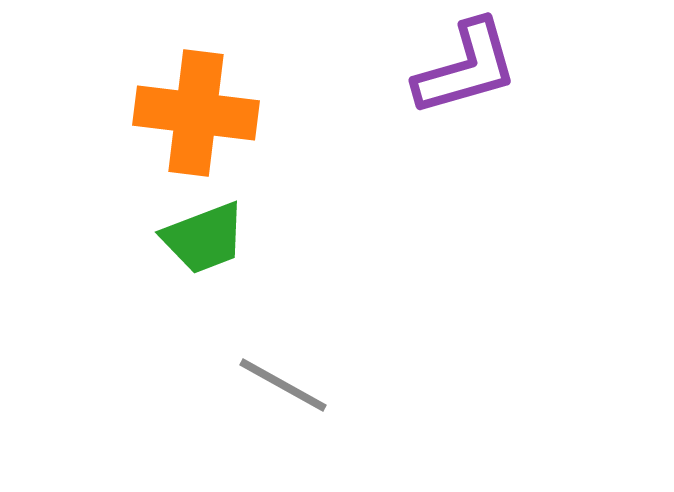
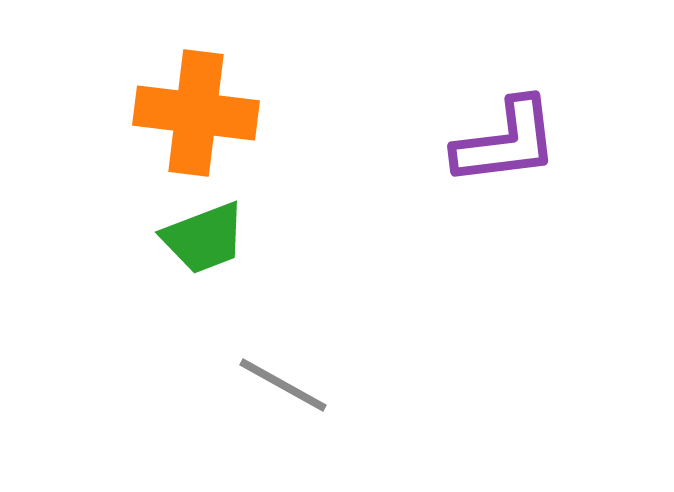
purple L-shape: moved 40 px right, 74 px down; rotated 9 degrees clockwise
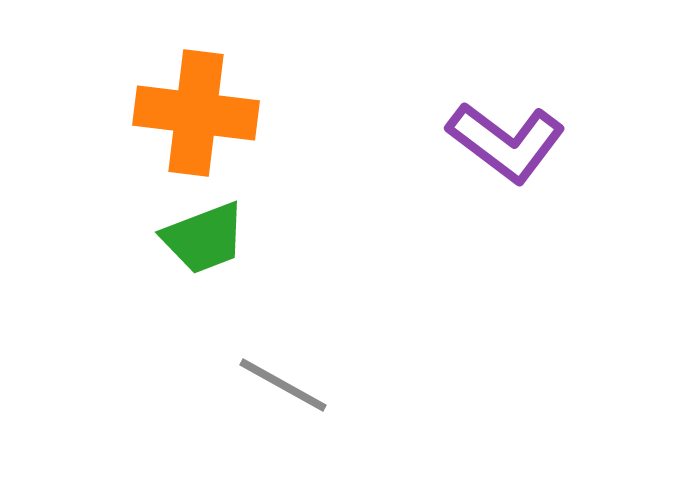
purple L-shape: rotated 44 degrees clockwise
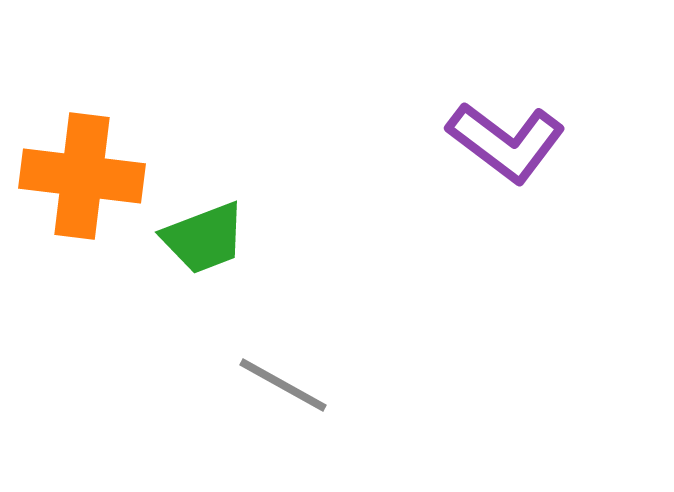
orange cross: moved 114 px left, 63 px down
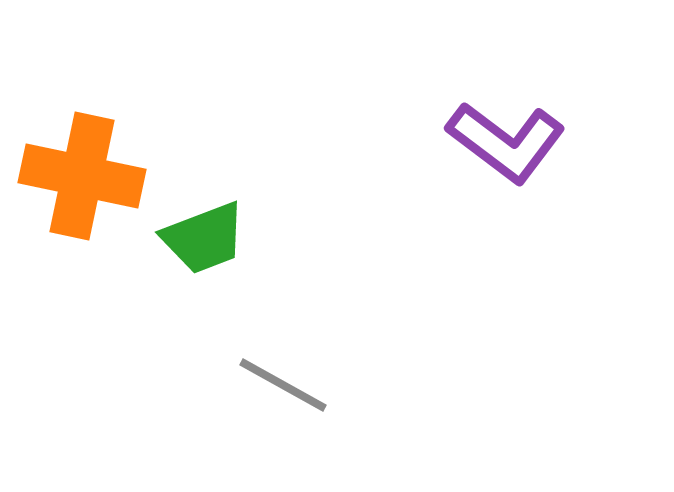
orange cross: rotated 5 degrees clockwise
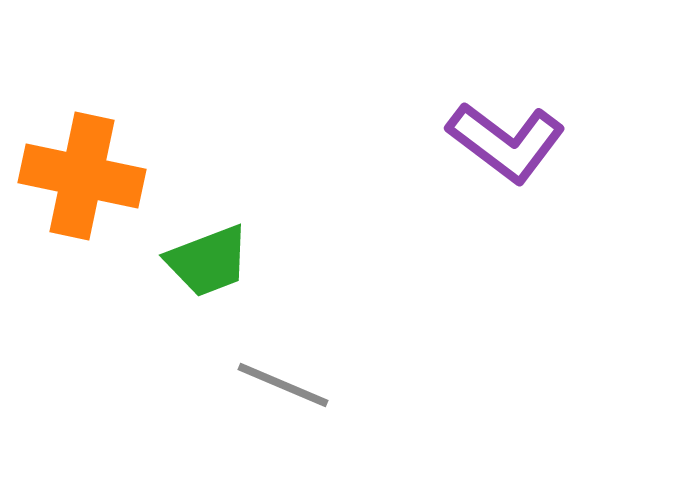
green trapezoid: moved 4 px right, 23 px down
gray line: rotated 6 degrees counterclockwise
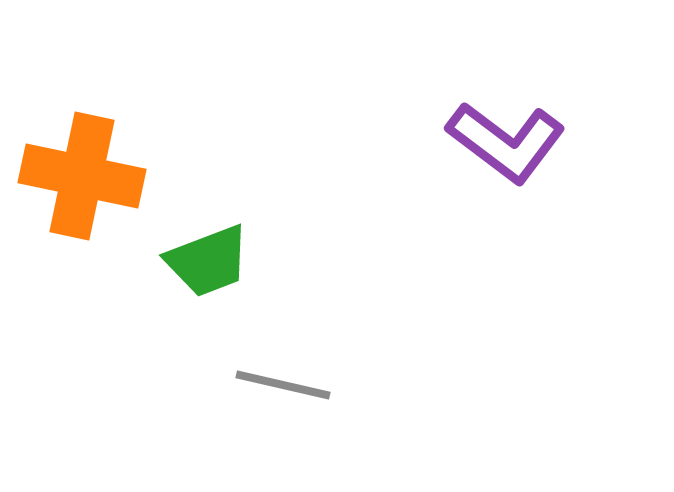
gray line: rotated 10 degrees counterclockwise
